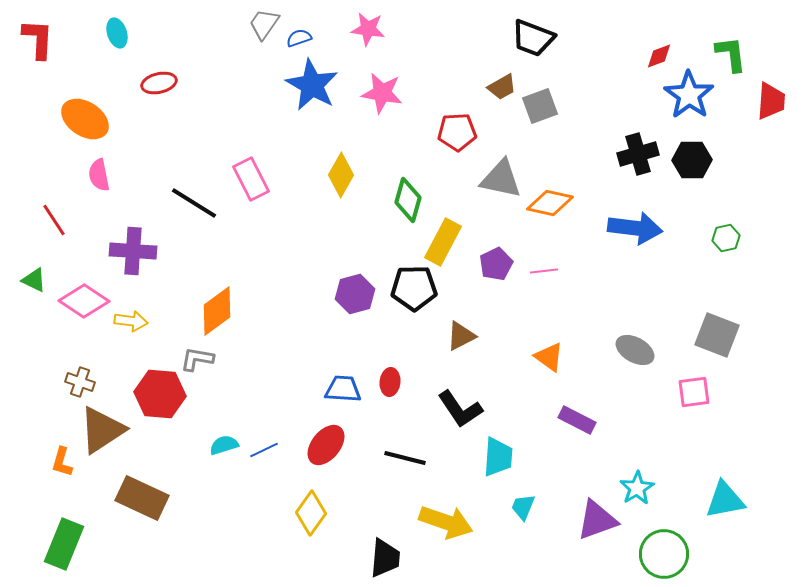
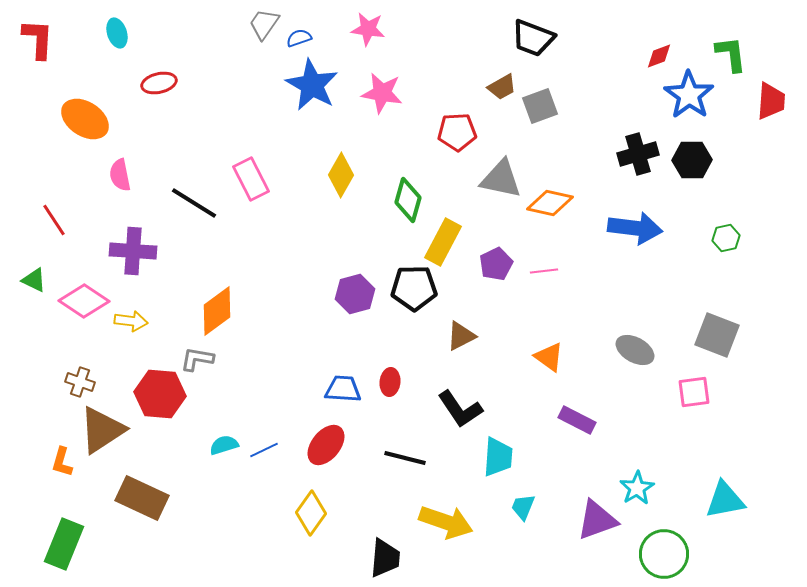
pink semicircle at (99, 175): moved 21 px right
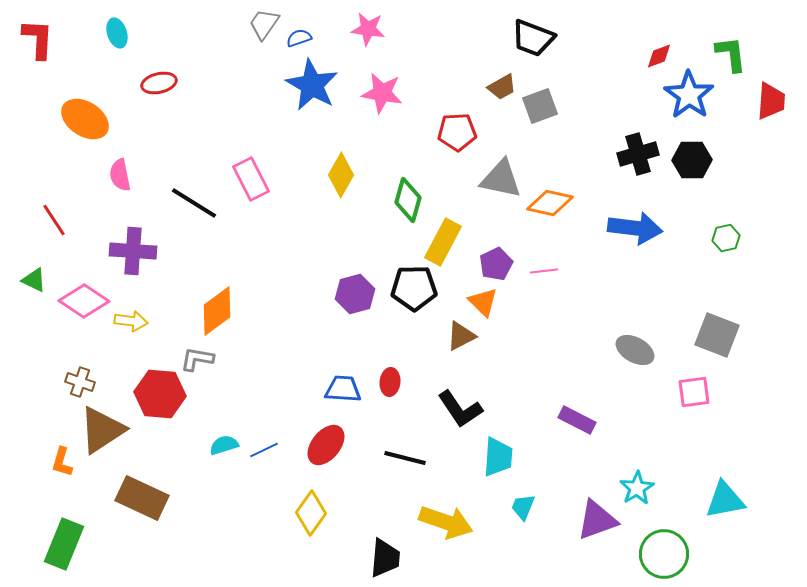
orange triangle at (549, 357): moved 66 px left, 55 px up; rotated 8 degrees clockwise
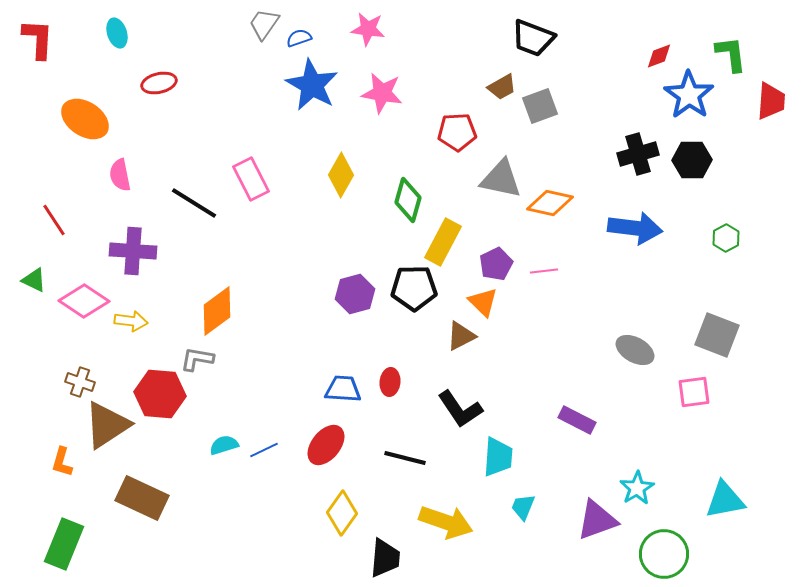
green hexagon at (726, 238): rotated 16 degrees counterclockwise
brown triangle at (102, 430): moved 5 px right, 5 px up
yellow diamond at (311, 513): moved 31 px right
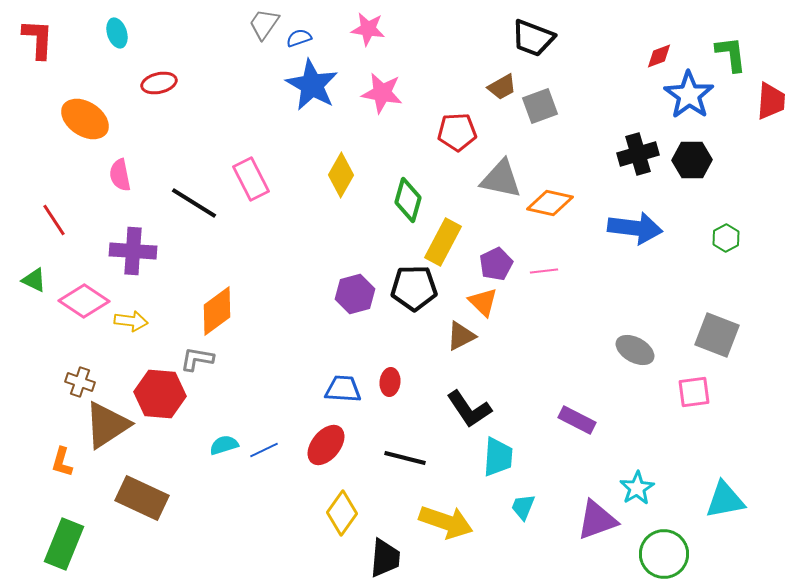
black L-shape at (460, 409): moved 9 px right
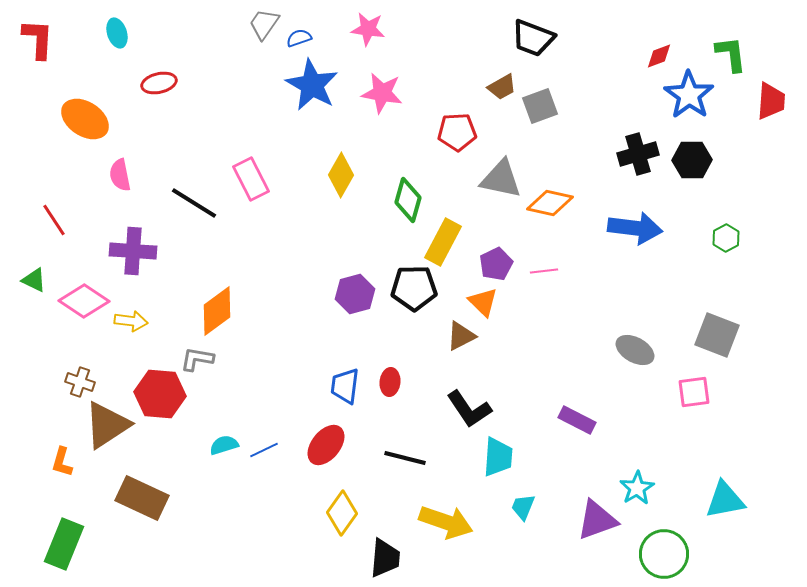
blue trapezoid at (343, 389): moved 2 px right, 3 px up; rotated 87 degrees counterclockwise
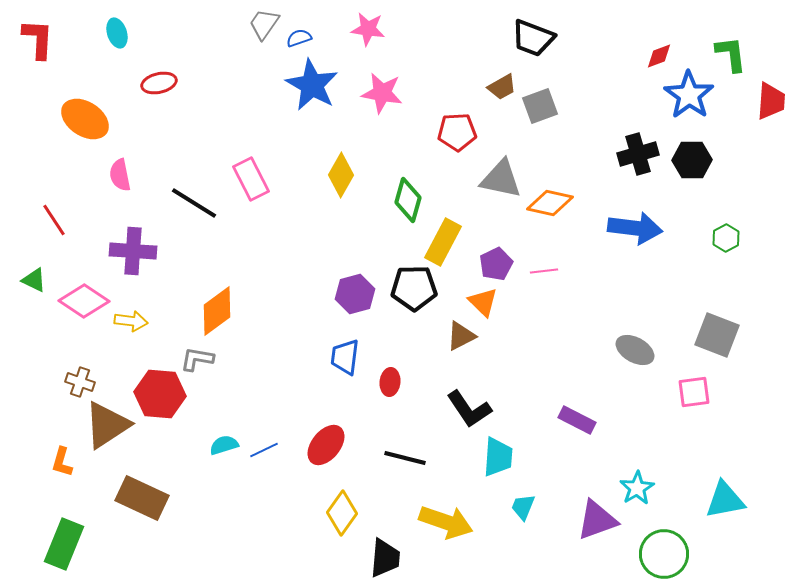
blue trapezoid at (345, 386): moved 29 px up
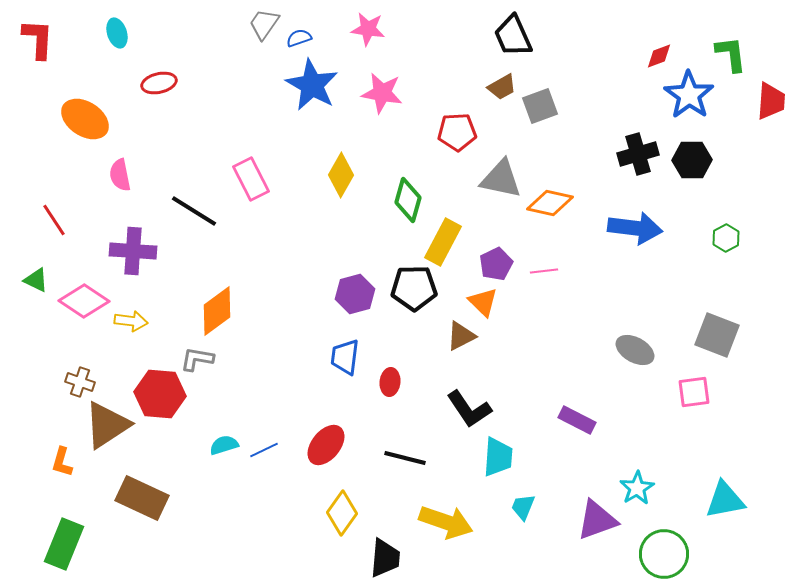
black trapezoid at (533, 38): moved 20 px left, 2 px up; rotated 45 degrees clockwise
black line at (194, 203): moved 8 px down
green triangle at (34, 280): moved 2 px right
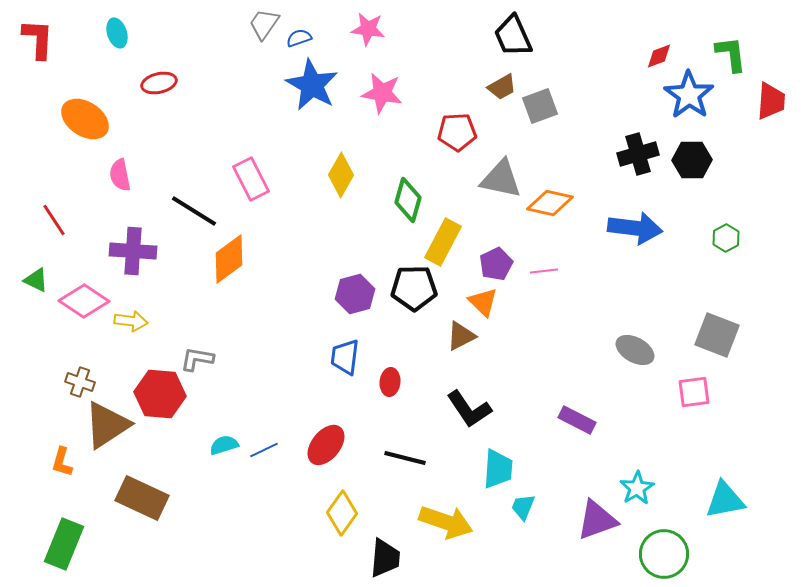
orange diamond at (217, 311): moved 12 px right, 52 px up
cyan trapezoid at (498, 457): moved 12 px down
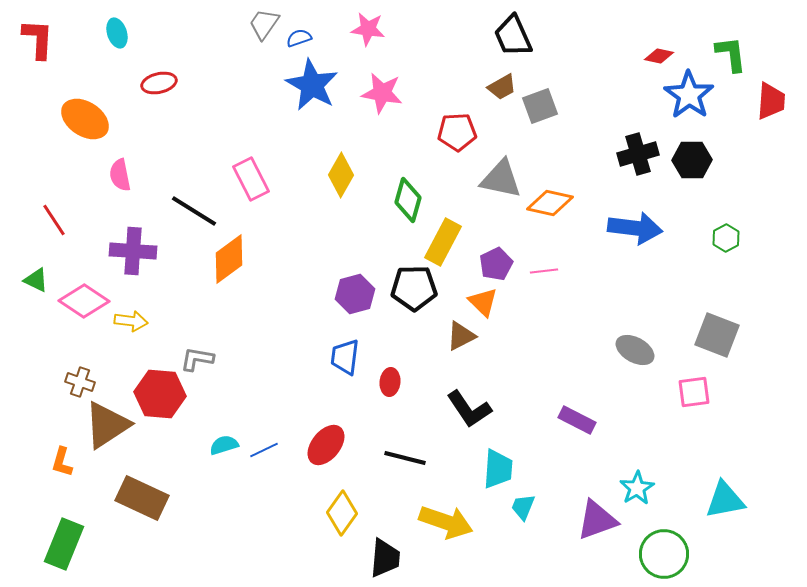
red diamond at (659, 56): rotated 32 degrees clockwise
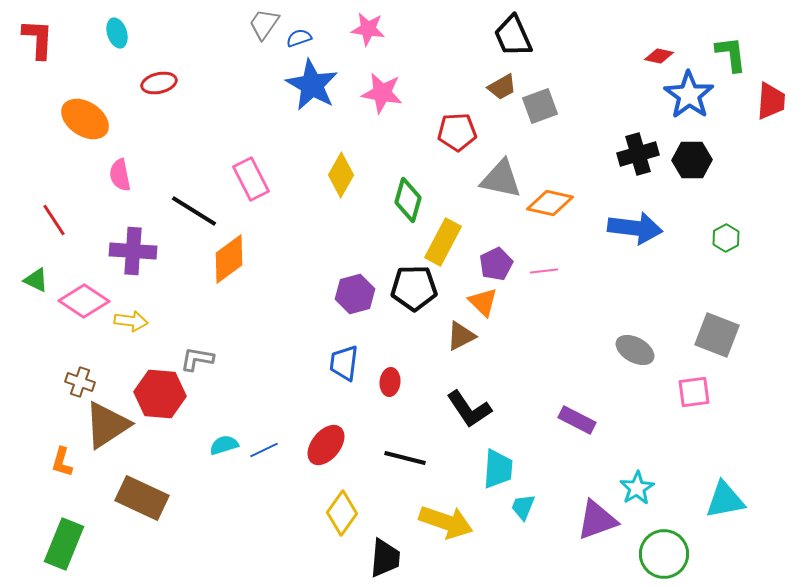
blue trapezoid at (345, 357): moved 1 px left, 6 px down
